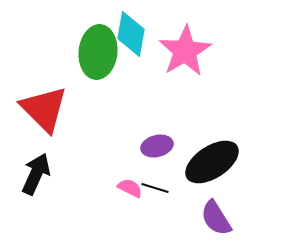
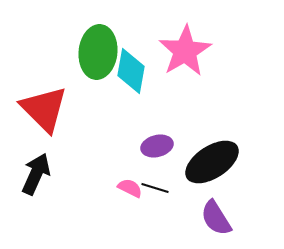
cyan diamond: moved 37 px down
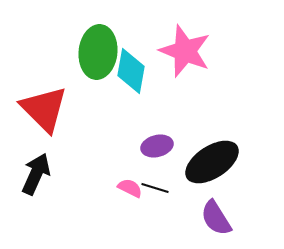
pink star: rotated 20 degrees counterclockwise
